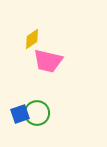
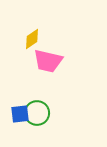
blue square: rotated 12 degrees clockwise
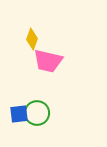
yellow diamond: rotated 35 degrees counterclockwise
blue square: moved 1 px left
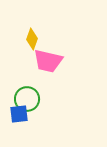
green circle: moved 10 px left, 14 px up
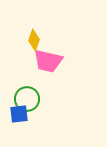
yellow diamond: moved 2 px right, 1 px down
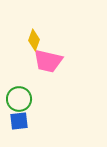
green circle: moved 8 px left
blue square: moved 7 px down
